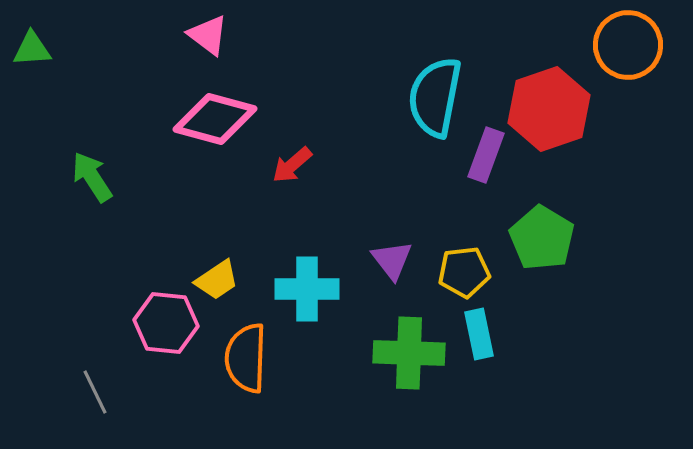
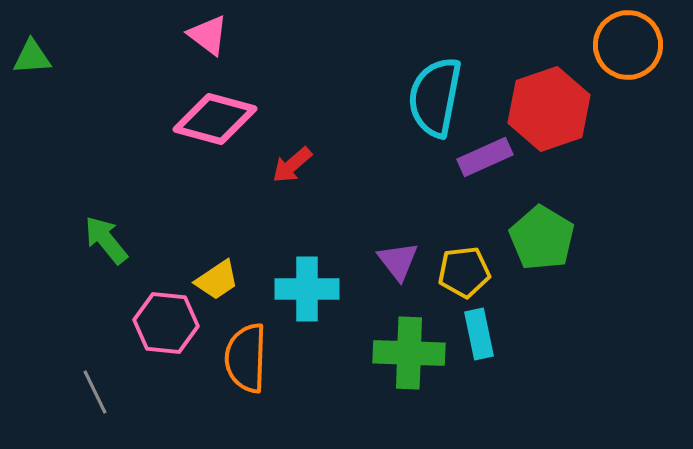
green triangle: moved 8 px down
purple rectangle: moved 1 px left, 2 px down; rotated 46 degrees clockwise
green arrow: moved 14 px right, 63 px down; rotated 6 degrees counterclockwise
purple triangle: moved 6 px right, 1 px down
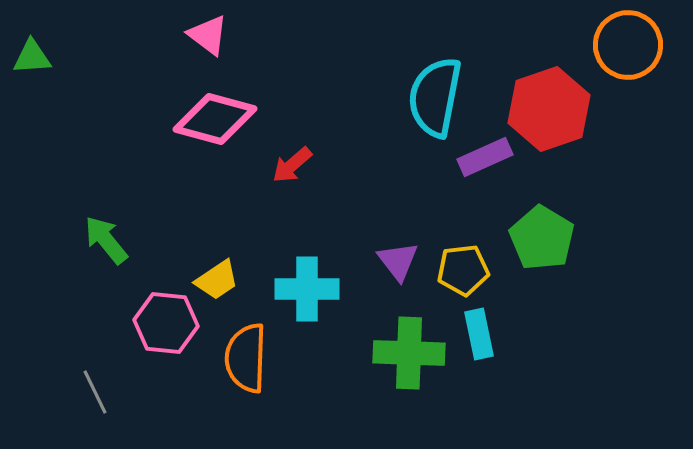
yellow pentagon: moved 1 px left, 2 px up
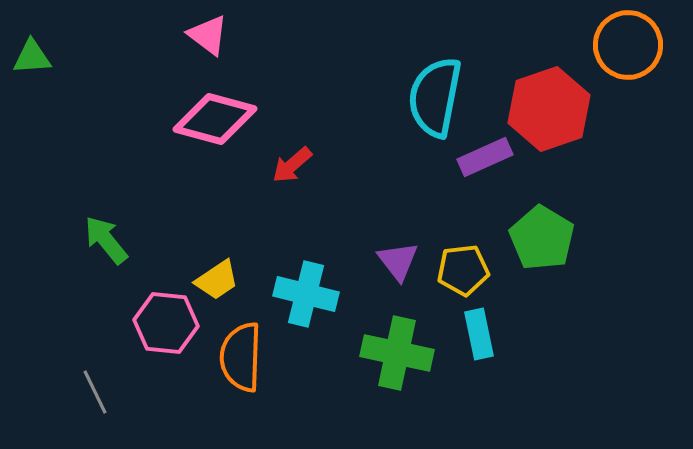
cyan cross: moved 1 px left, 5 px down; rotated 14 degrees clockwise
green cross: moved 12 px left; rotated 10 degrees clockwise
orange semicircle: moved 5 px left, 1 px up
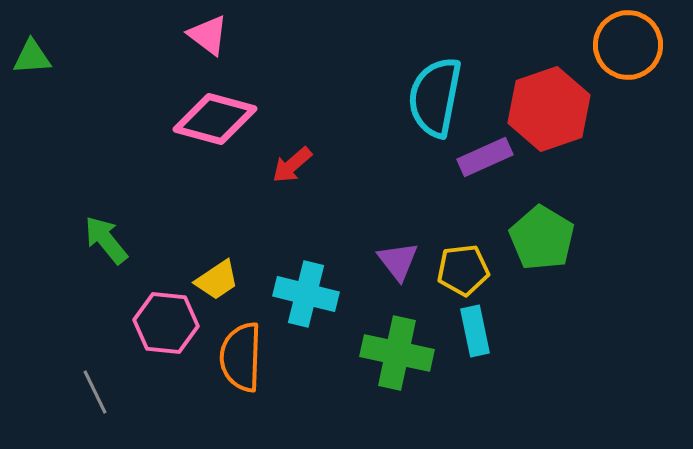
cyan rectangle: moved 4 px left, 3 px up
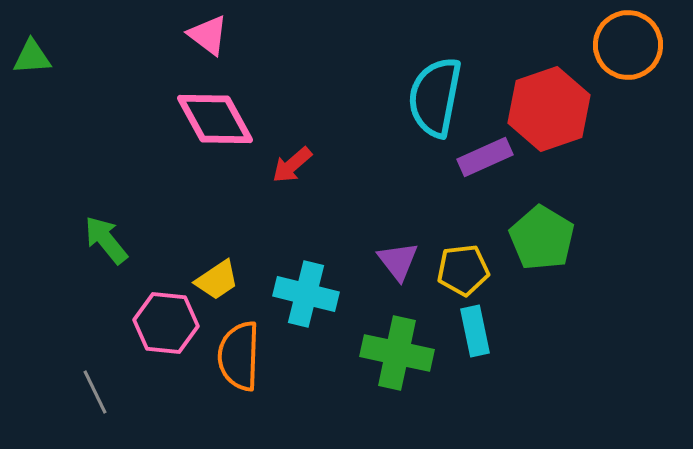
pink diamond: rotated 46 degrees clockwise
orange semicircle: moved 2 px left, 1 px up
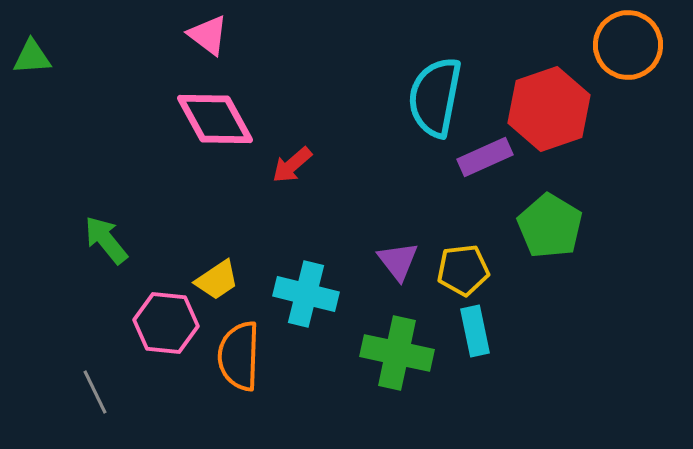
green pentagon: moved 8 px right, 12 px up
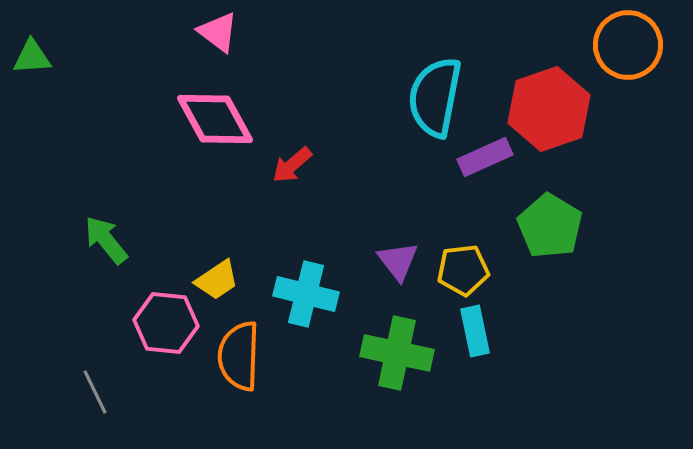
pink triangle: moved 10 px right, 3 px up
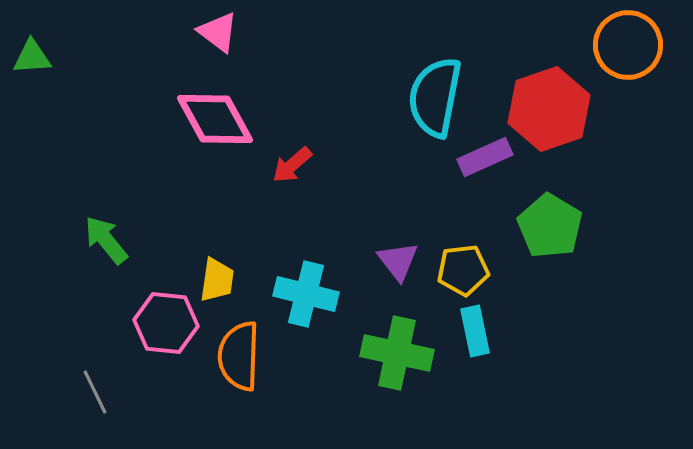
yellow trapezoid: rotated 48 degrees counterclockwise
